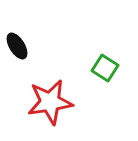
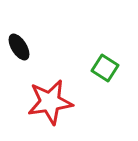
black ellipse: moved 2 px right, 1 px down
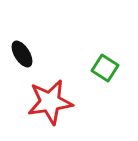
black ellipse: moved 3 px right, 7 px down
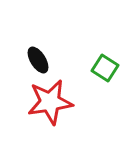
black ellipse: moved 16 px right, 6 px down
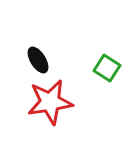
green square: moved 2 px right
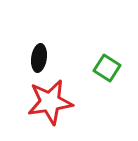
black ellipse: moved 1 px right, 2 px up; rotated 40 degrees clockwise
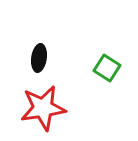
red star: moved 7 px left, 6 px down
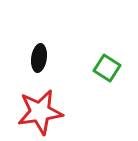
red star: moved 3 px left, 4 px down
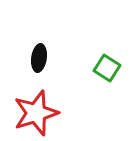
red star: moved 4 px left, 1 px down; rotated 9 degrees counterclockwise
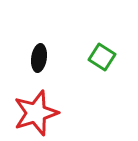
green square: moved 5 px left, 11 px up
